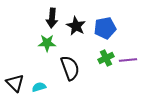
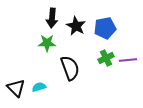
black triangle: moved 1 px right, 5 px down
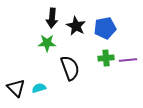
green cross: rotated 21 degrees clockwise
cyan semicircle: moved 1 px down
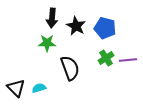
blue pentagon: rotated 25 degrees clockwise
green cross: rotated 28 degrees counterclockwise
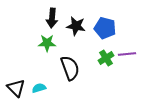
black star: rotated 18 degrees counterclockwise
purple line: moved 1 px left, 6 px up
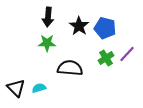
black arrow: moved 4 px left, 1 px up
black star: moved 3 px right; rotated 24 degrees clockwise
purple line: rotated 42 degrees counterclockwise
black semicircle: rotated 65 degrees counterclockwise
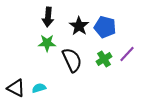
blue pentagon: moved 1 px up
green cross: moved 2 px left, 1 px down
black semicircle: moved 2 px right, 8 px up; rotated 60 degrees clockwise
black triangle: rotated 18 degrees counterclockwise
